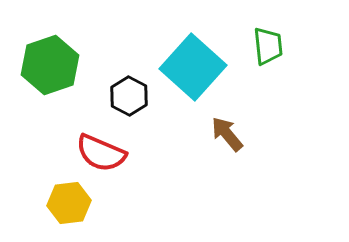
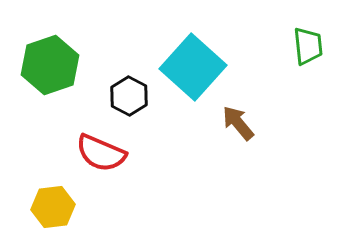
green trapezoid: moved 40 px right
brown arrow: moved 11 px right, 11 px up
yellow hexagon: moved 16 px left, 4 px down
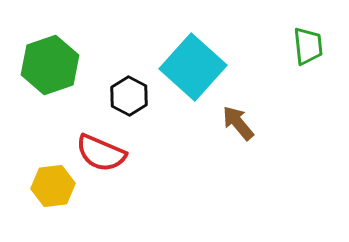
yellow hexagon: moved 21 px up
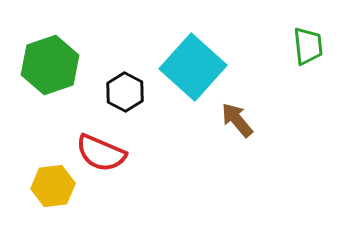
black hexagon: moved 4 px left, 4 px up
brown arrow: moved 1 px left, 3 px up
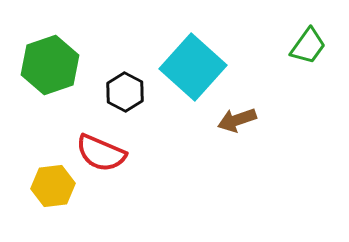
green trapezoid: rotated 42 degrees clockwise
brown arrow: rotated 69 degrees counterclockwise
